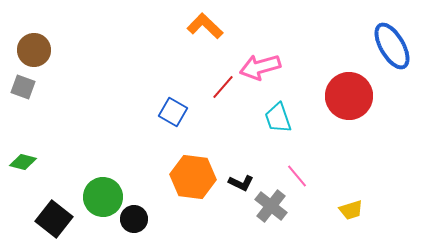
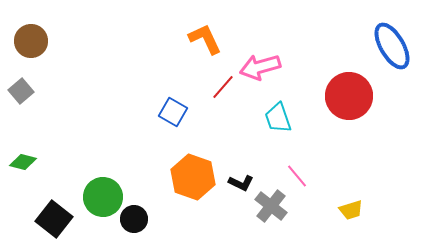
orange L-shape: moved 13 px down; rotated 21 degrees clockwise
brown circle: moved 3 px left, 9 px up
gray square: moved 2 px left, 4 px down; rotated 30 degrees clockwise
orange hexagon: rotated 12 degrees clockwise
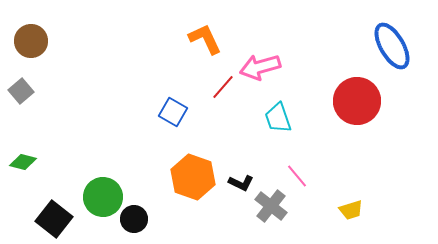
red circle: moved 8 px right, 5 px down
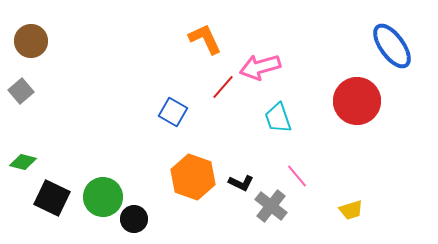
blue ellipse: rotated 6 degrees counterclockwise
black square: moved 2 px left, 21 px up; rotated 12 degrees counterclockwise
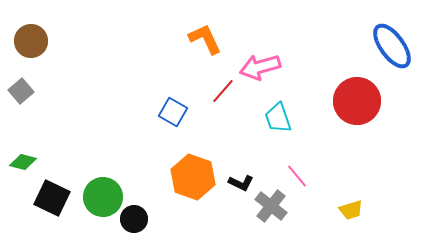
red line: moved 4 px down
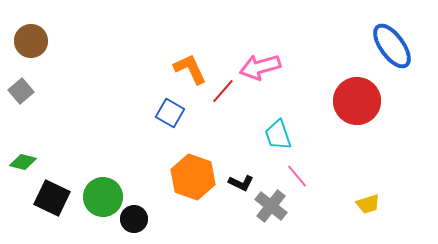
orange L-shape: moved 15 px left, 30 px down
blue square: moved 3 px left, 1 px down
cyan trapezoid: moved 17 px down
yellow trapezoid: moved 17 px right, 6 px up
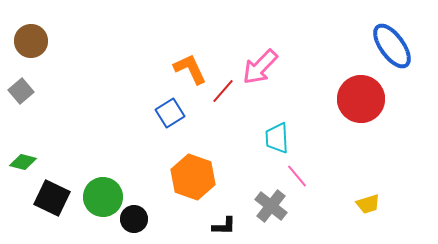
pink arrow: rotated 30 degrees counterclockwise
red circle: moved 4 px right, 2 px up
blue square: rotated 28 degrees clockwise
cyan trapezoid: moved 1 px left, 3 px down; rotated 16 degrees clockwise
black L-shape: moved 17 px left, 43 px down; rotated 25 degrees counterclockwise
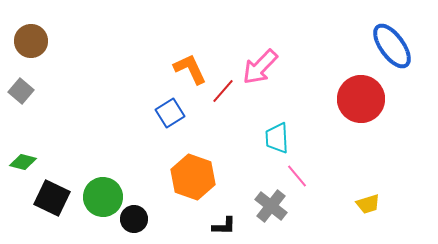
gray square: rotated 10 degrees counterclockwise
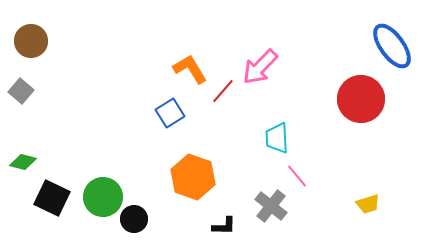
orange L-shape: rotated 6 degrees counterclockwise
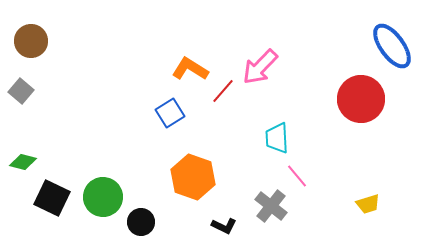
orange L-shape: rotated 27 degrees counterclockwise
black circle: moved 7 px right, 3 px down
black L-shape: rotated 25 degrees clockwise
